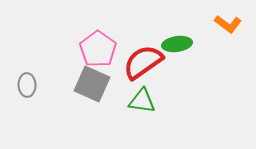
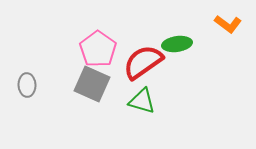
green triangle: rotated 8 degrees clockwise
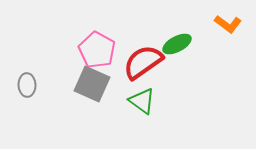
green ellipse: rotated 20 degrees counterclockwise
pink pentagon: moved 1 px left, 1 px down; rotated 6 degrees counterclockwise
green triangle: rotated 20 degrees clockwise
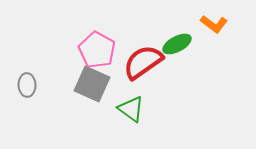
orange L-shape: moved 14 px left
green triangle: moved 11 px left, 8 px down
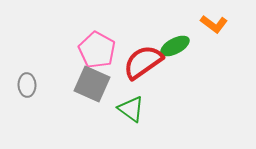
green ellipse: moved 2 px left, 2 px down
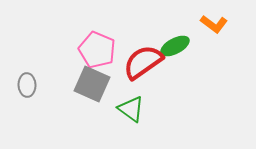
pink pentagon: rotated 6 degrees counterclockwise
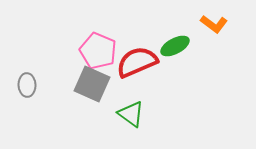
pink pentagon: moved 1 px right, 1 px down
red semicircle: moved 6 px left; rotated 12 degrees clockwise
green triangle: moved 5 px down
